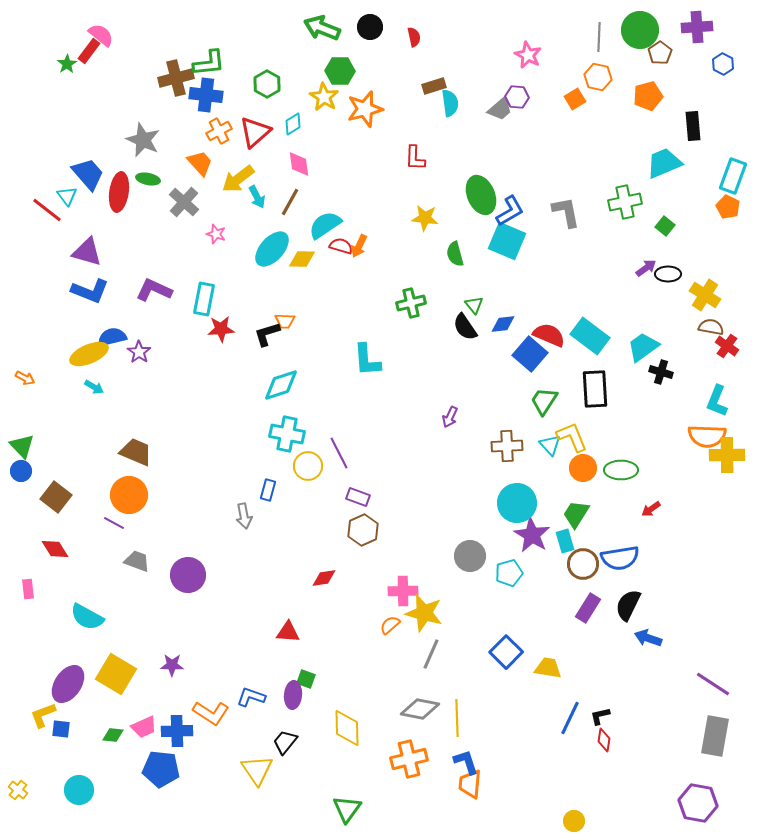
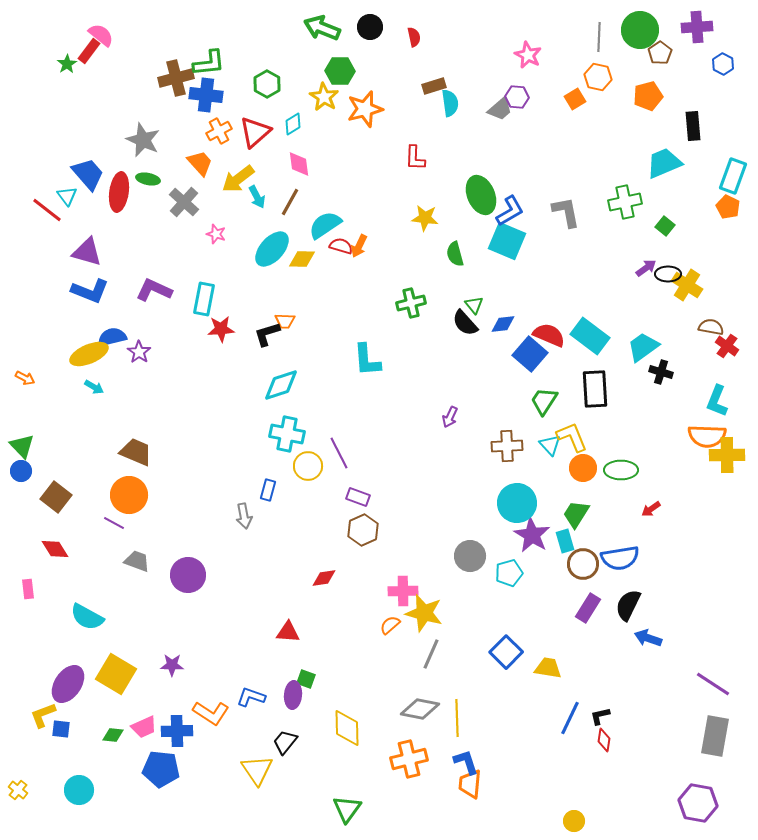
yellow cross at (705, 295): moved 18 px left, 10 px up
black semicircle at (465, 327): moved 4 px up; rotated 8 degrees counterclockwise
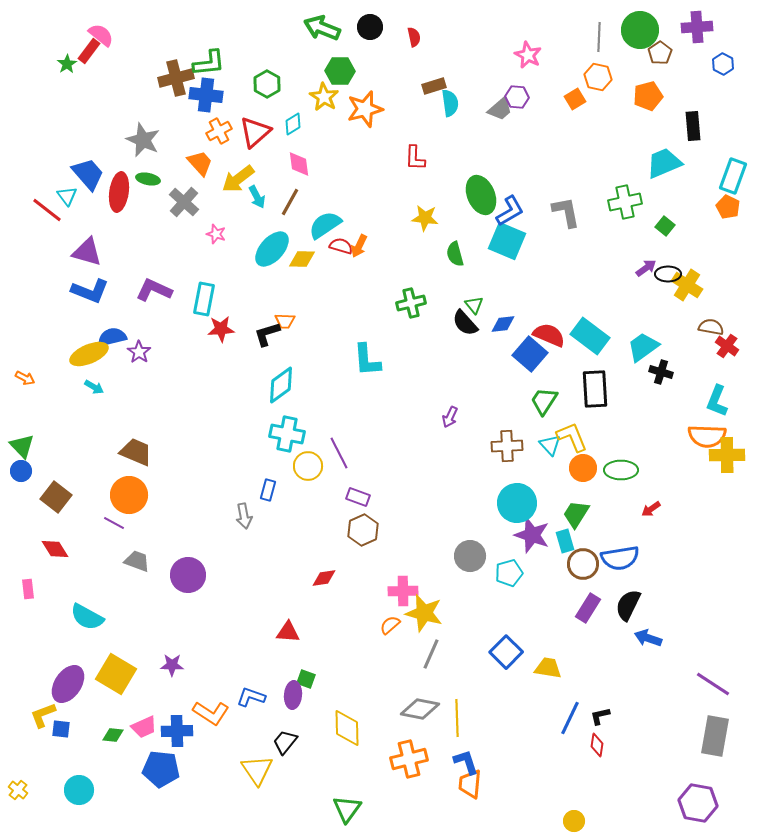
cyan diamond at (281, 385): rotated 18 degrees counterclockwise
purple star at (532, 535): rotated 12 degrees counterclockwise
red diamond at (604, 740): moved 7 px left, 5 px down
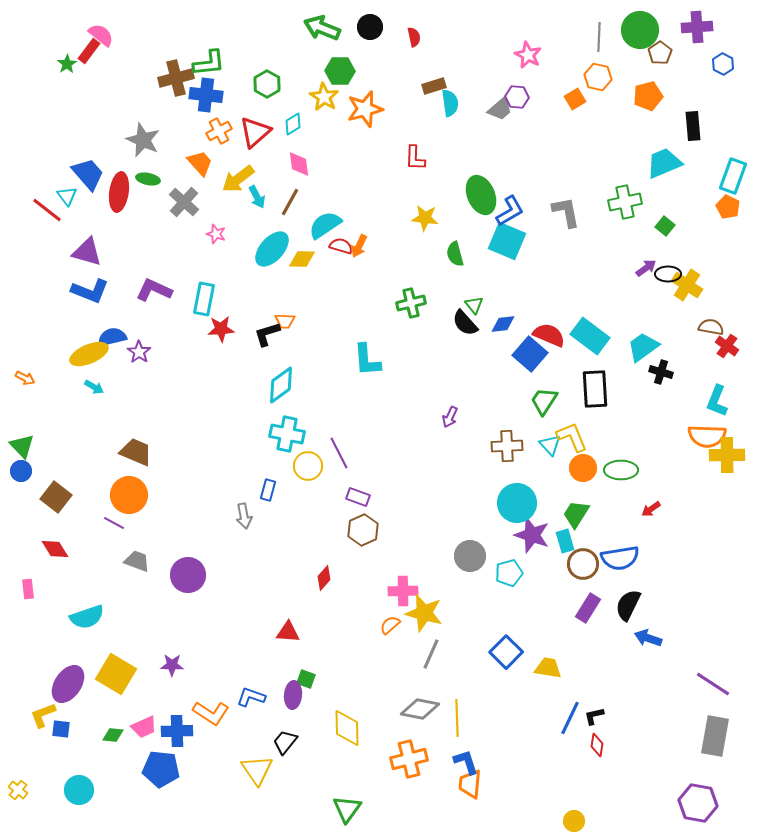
red diamond at (324, 578): rotated 40 degrees counterclockwise
cyan semicircle at (87, 617): rotated 48 degrees counterclockwise
black L-shape at (600, 716): moved 6 px left
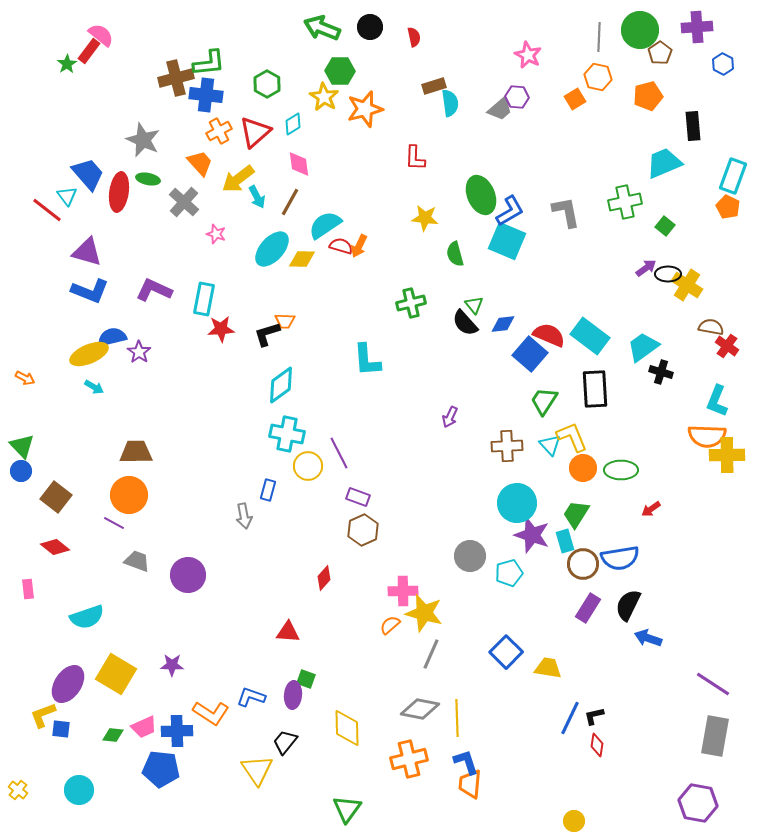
brown trapezoid at (136, 452): rotated 24 degrees counterclockwise
red diamond at (55, 549): moved 2 px up; rotated 20 degrees counterclockwise
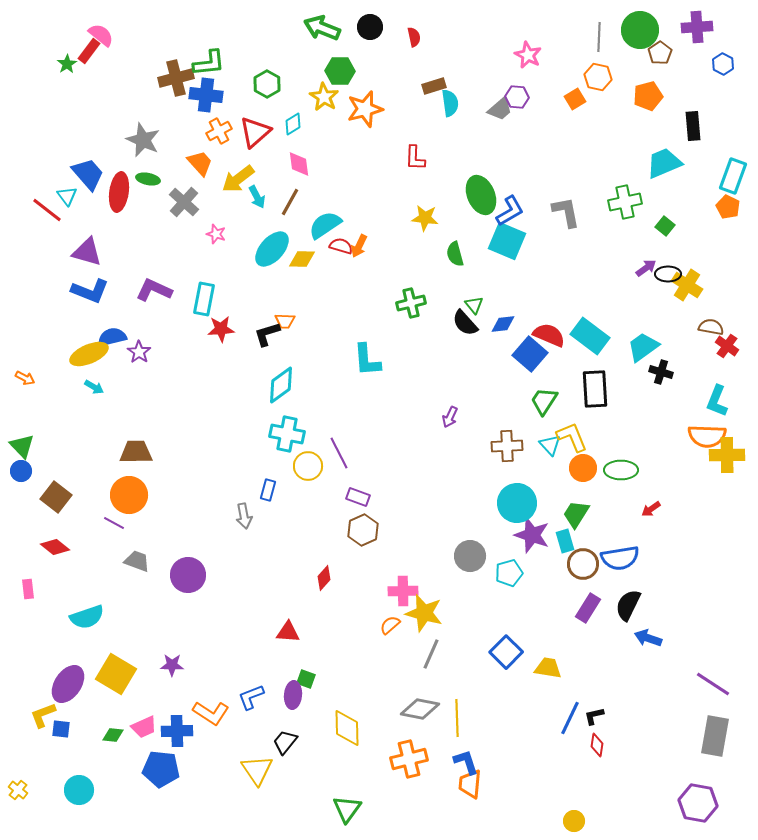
blue L-shape at (251, 697): rotated 40 degrees counterclockwise
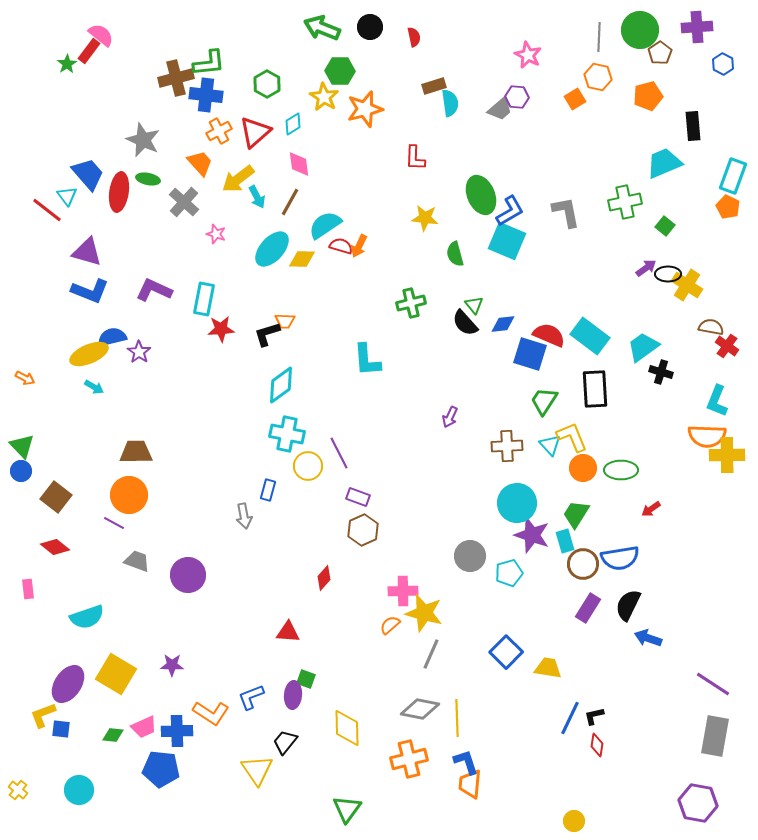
blue square at (530, 354): rotated 24 degrees counterclockwise
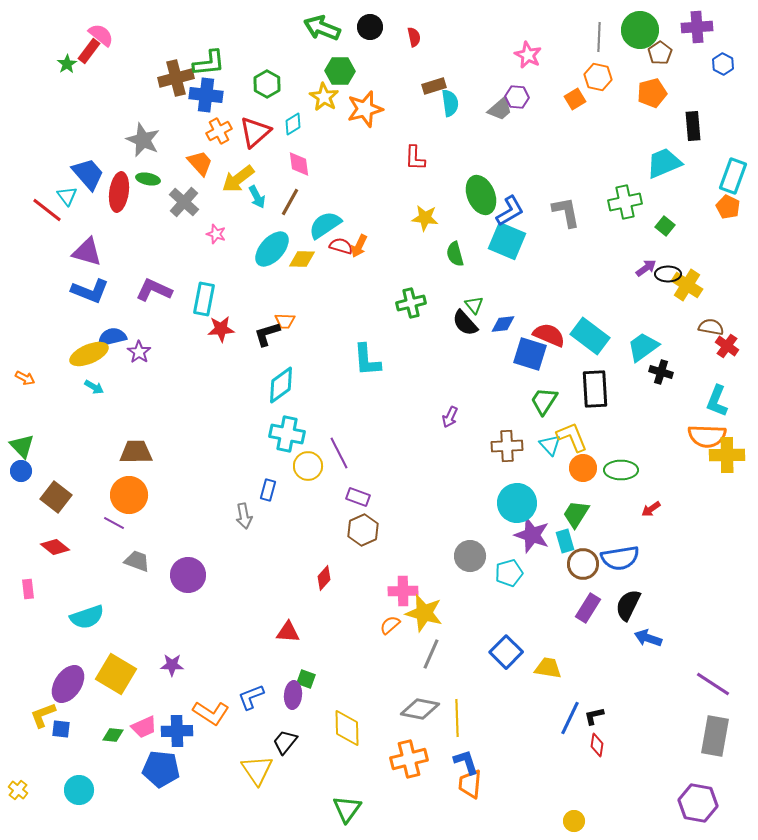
orange pentagon at (648, 96): moved 4 px right, 3 px up
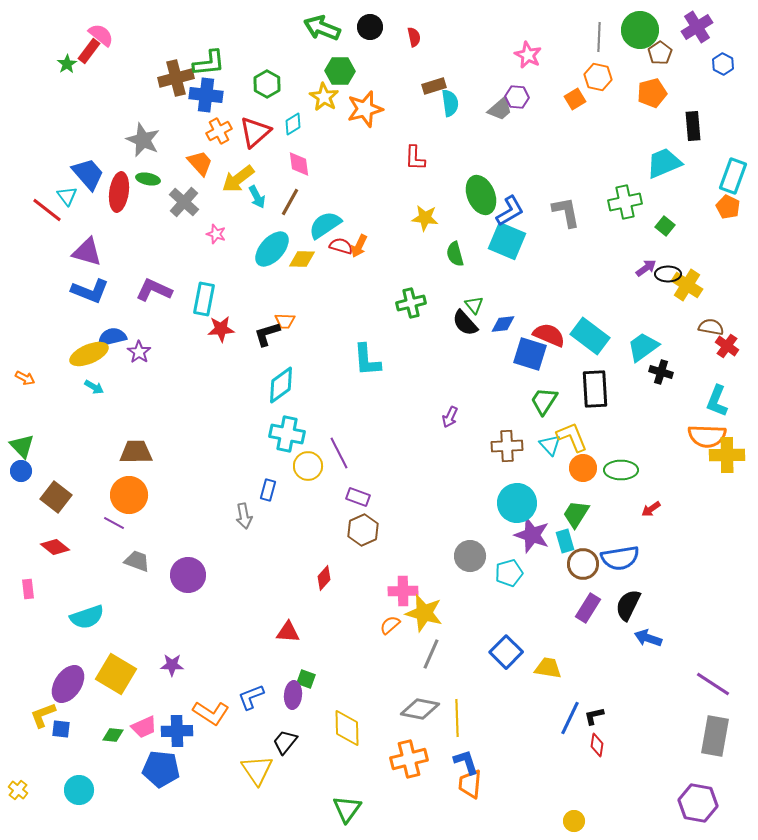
purple cross at (697, 27): rotated 28 degrees counterclockwise
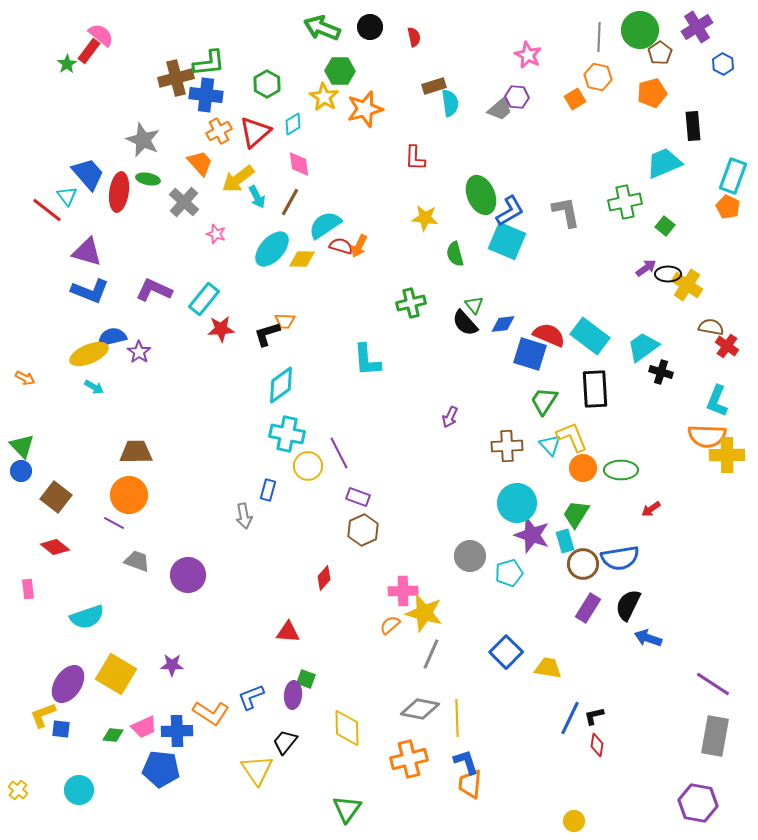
cyan rectangle at (204, 299): rotated 28 degrees clockwise
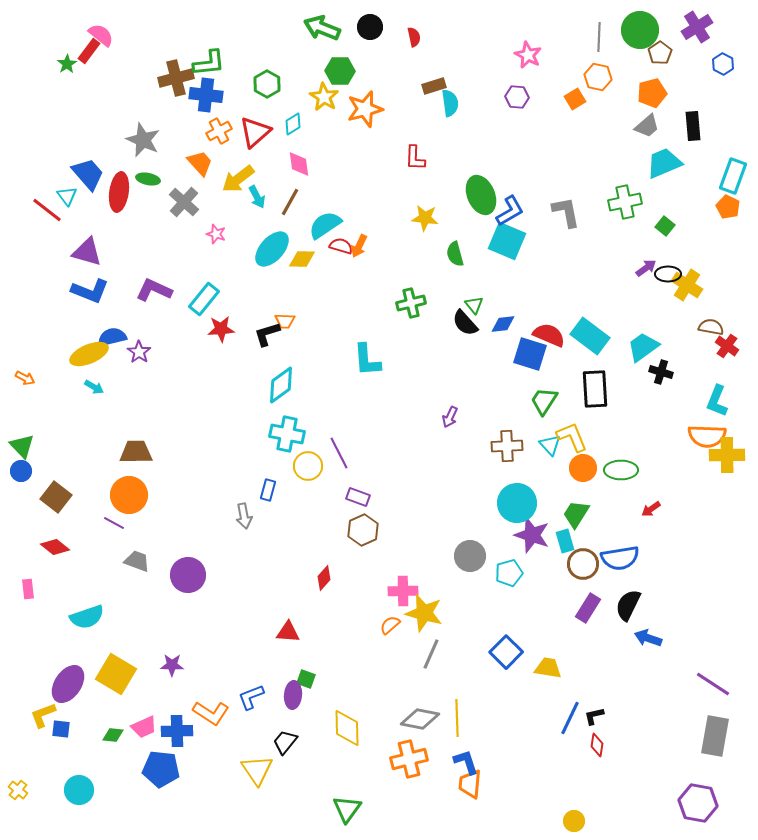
gray trapezoid at (500, 109): moved 147 px right, 17 px down
gray diamond at (420, 709): moved 10 px down
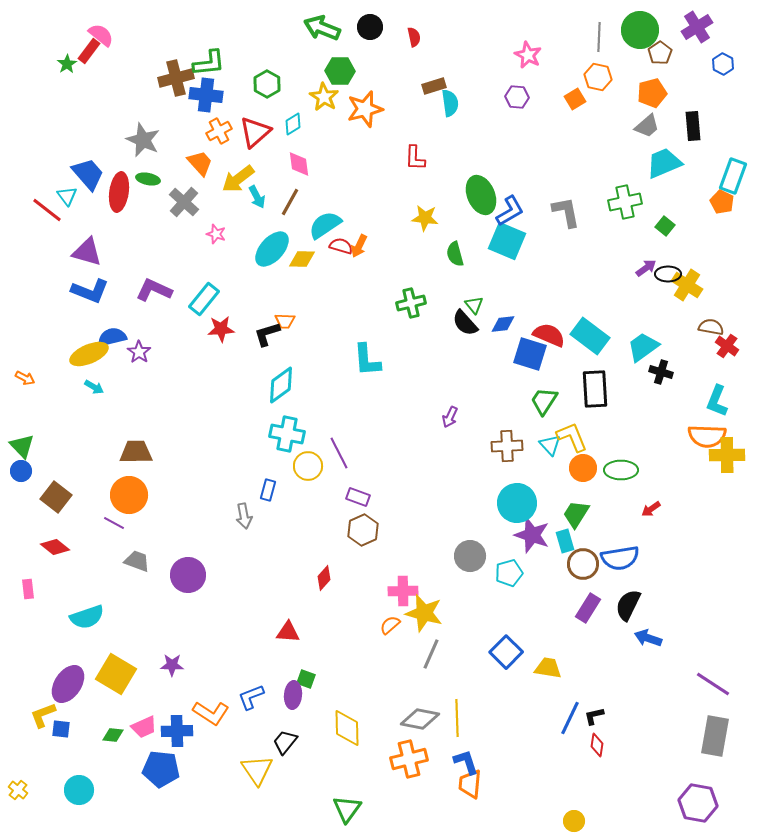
orange pentagon at (728, 207): moved 6 px left, 5 px up
